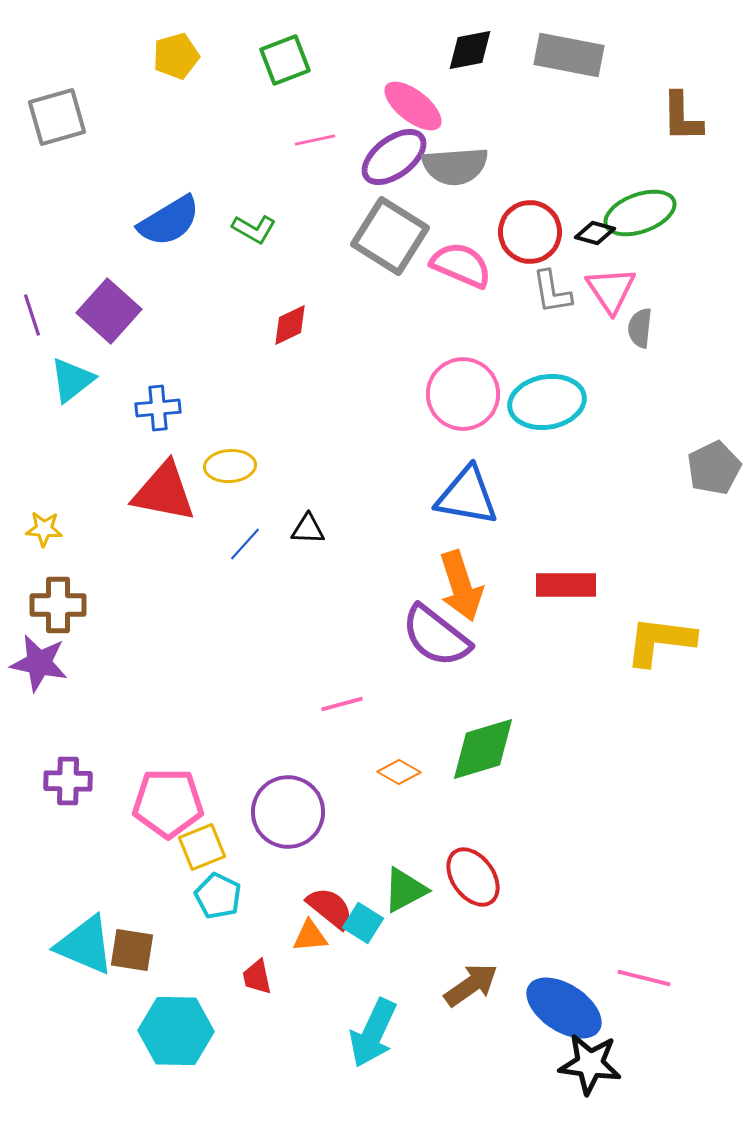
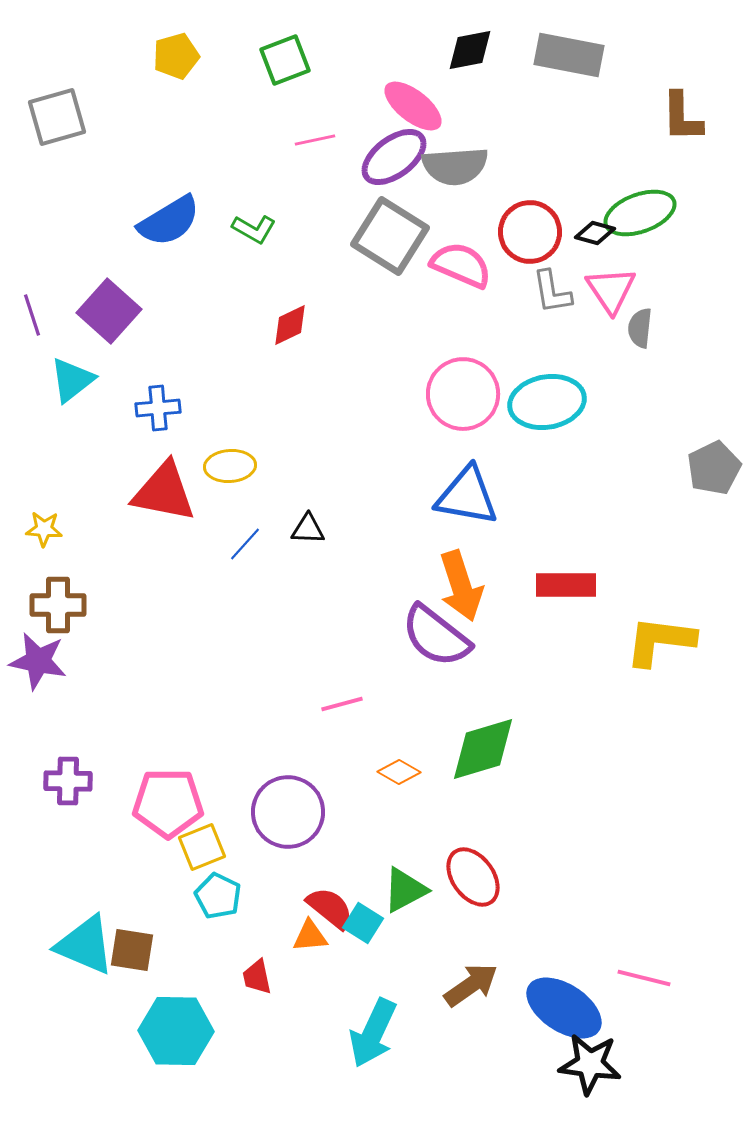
purple star at (39, 663): moved 1 px left, 2 px up
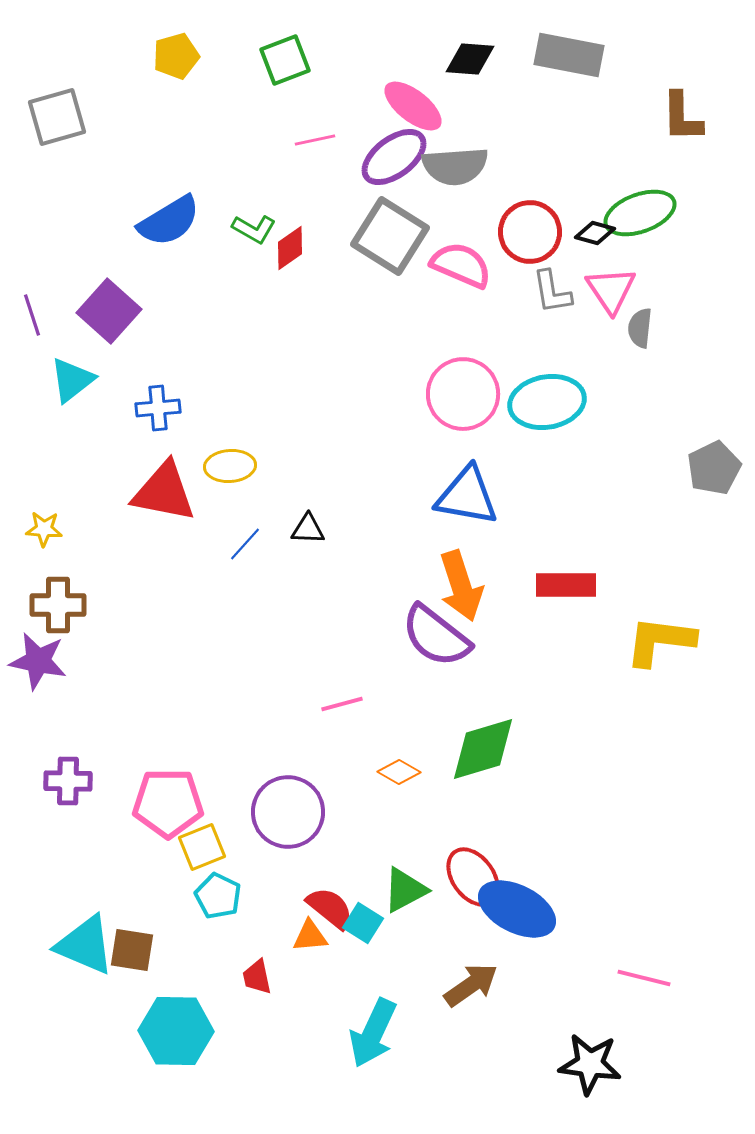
black diamond at (470, 50): moved 9 px down; rotated 15 degrees clockwise
red diamond at (290, 325): moved 77 px up; rotated 9 degrees counterclockwise
blue ellipse at (564, 1008): moved 47 px left, 99 px up; rotated 6 degrees counterclockwise
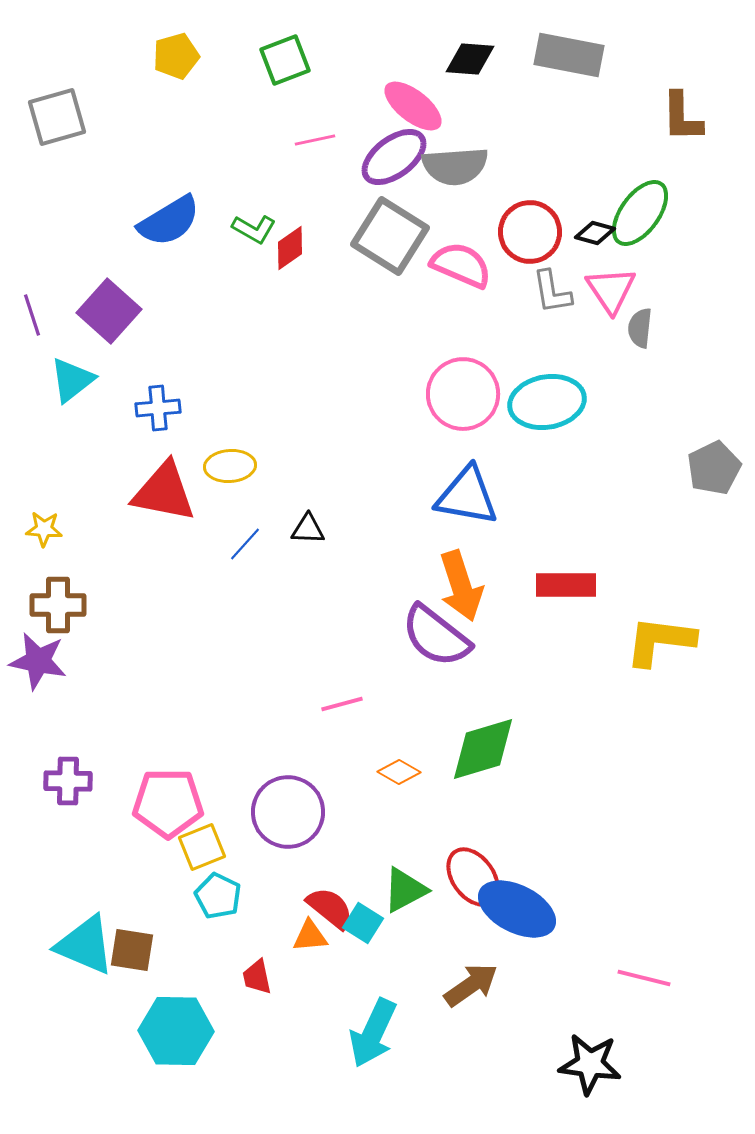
green ellipse at (640, 213): rotated 34 degrees counterclockwise
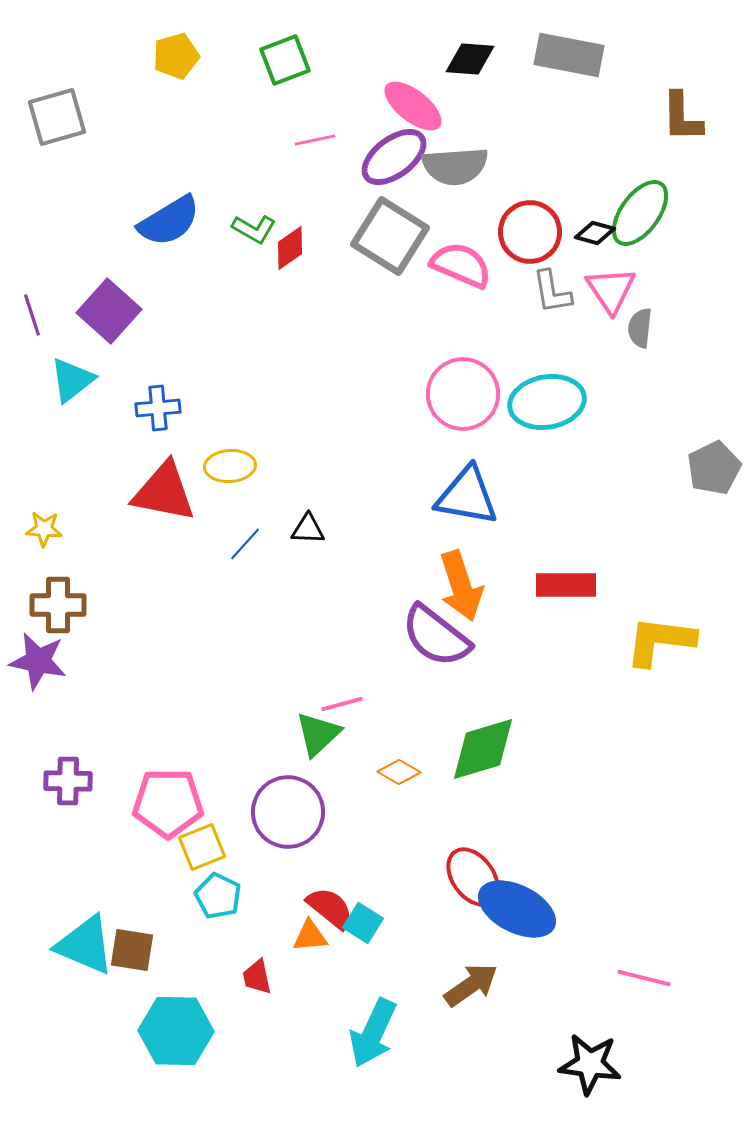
green triangle at (405, 890): moved 87 px left, 156 px up; rotated 15 degrees counterclockwise
